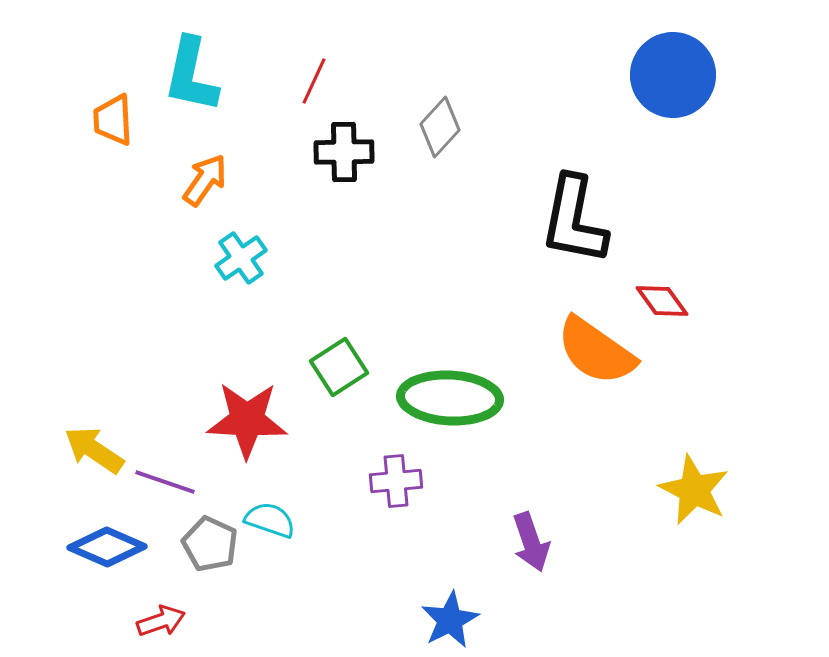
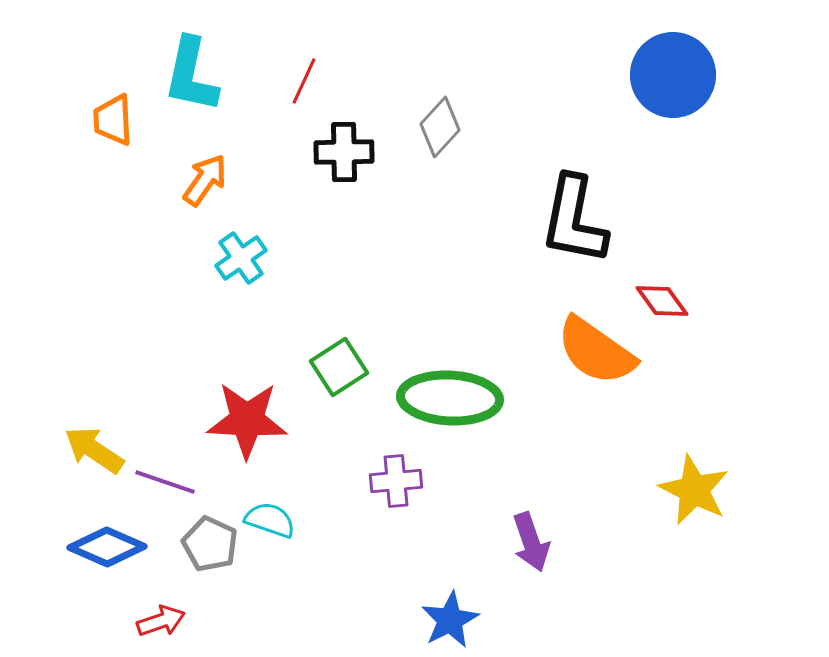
red line: moved 10 px left
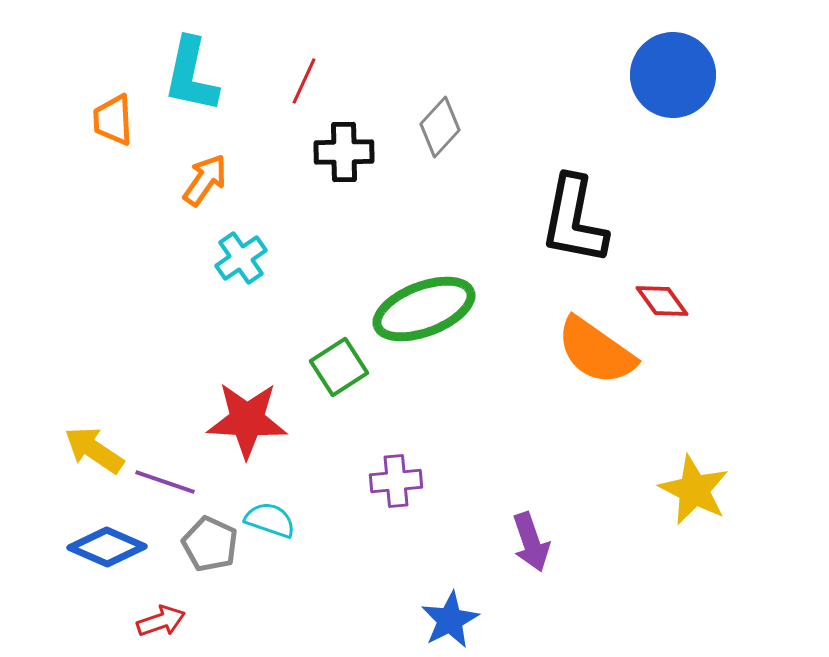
green ellipse: moved 26 px left, 89 px up; rotated 24 degrees counterclockwise
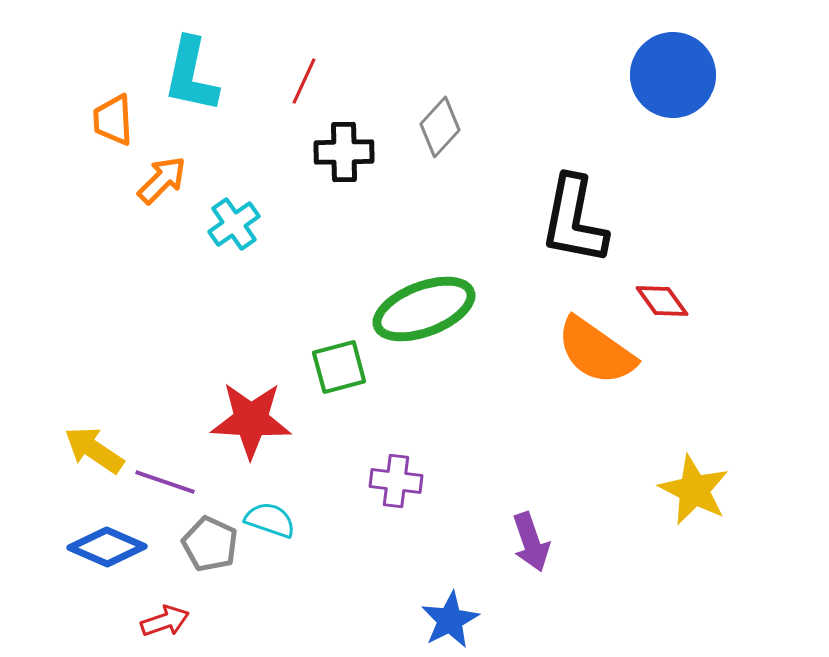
orange arrow: moved 43 px left; rotated 10 degrees clockwise
cyan cross: moved 7 px left, 34 px up
green square: rotated 18 degrees clockwise
red star: moved 4 px right
purple cross: rotated 12 degrees clockwise
red arrow: moved 4 px right
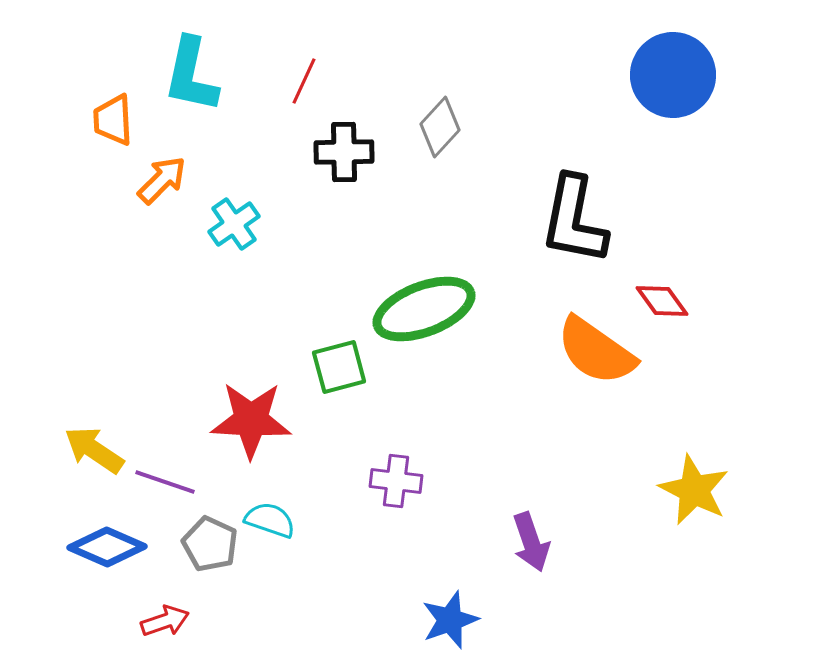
blue star: rotated 8 degrees clockwise
